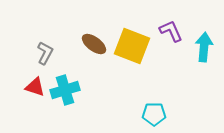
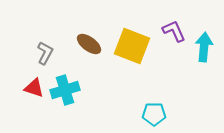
purple L-shape: moved 3 px right
brown ellipse: moved 5 px left
red triangle: moved 1 px left, 1 px down
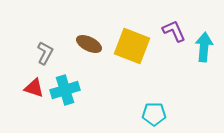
brown ellipse: rotated 10 degrees counterclockwise
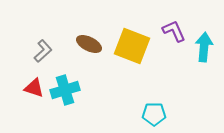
gray L-shape: moved 2 px left, 2 px up; rotated 20 degrees clockwise
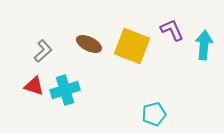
purple L-shape: moved 2 px left, 1 px up
cyan arrow: moved 2 px up
red triangle: moved 2 px up
cyan pentagon: rotated 15 degrees counterclockwise
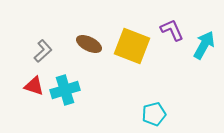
cyan arrow: rotated 24 degrees clockwise
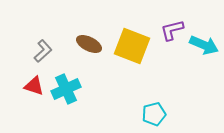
purple L-shape: rotated 80 degrees counterclockwise
cyan arrow: rotated 84 degrees clockwise
cyan cross: moved 1 px right, 1 px up; rotated 8 degrees counterclockwise
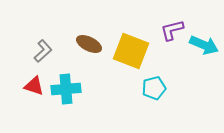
yellow square: moved 1 px left, 5 px down
cyan cross: rotated 20 degrees clockwise
cyan pentagon: moved 26 px up
